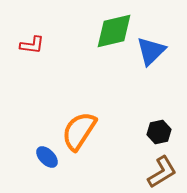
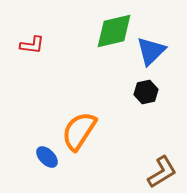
black hexagon: moved 13 px left, 40 px up
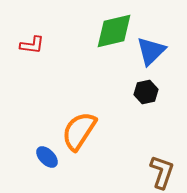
brown L-shape: rotated 40 degrees counterclockwise
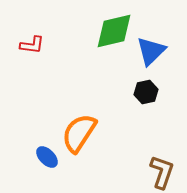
orange semicircle: moved 2 px down
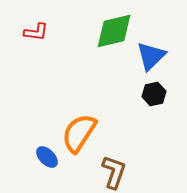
red L-shape: moved 4 px right, 13 px up
blue triangle: moved 5 px down
black hexagon: moved 8 px right, 2 px down
brown L-shape: moved 48 px left
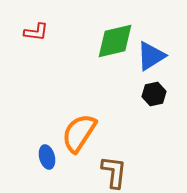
green diamond: moved 1 px right, 10 px down
blue triangle: rotated 12 degrees clockwise
blue ellipse: rotated 30 degrees clockwise
brown L-shape: rotated 12 degrees counterclockwise
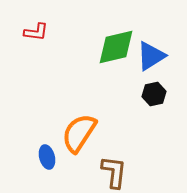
green diamond: moved 1 px right, 6 px down
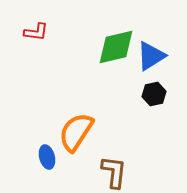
orange semicircle: moved 3 px left, 1 px up
